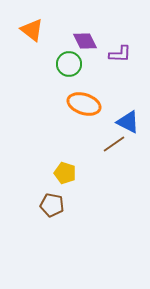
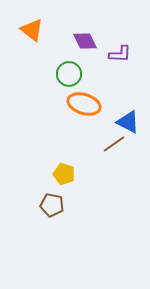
green circle: moved 10 px down
yellow pentagon: moved 1 px left, 1 px down
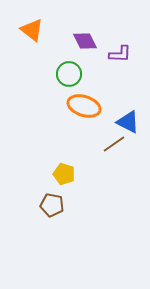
orange ellipse: moved 2 px down
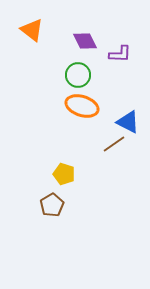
green circle: moved 9 px right, 1 px down
orange ellipse: moved 2 px left
brown pentagon: rotated 30 degrees clockwise
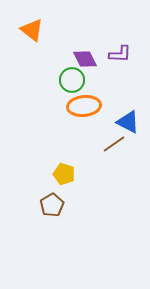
purple diamond: moved 18 px down
green circle: moved 6 px left, 5 px down
orange ellipse: moved 2 px right; rotated 24 degrees counterclockwise
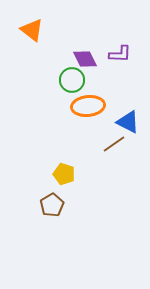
orange ellipse: moved 4 px right
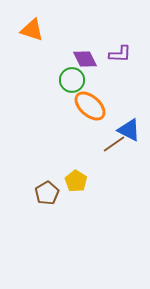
orange triangle: rotated 20 degrees counterclockwise
orange ellipse: moved 2 px right; rotated 48 degrees clockwise
blue triangle: moved 1 px right, 8 px down
yellow pentagon: moved 12 px right, 7 px down; rotated 15 degrees clockwise
brown pentagon: moved 5 px left, 12 px up
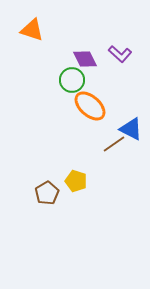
purple L-shape: rotated 40 degrees clockwise
blue triangle: moved 2 px right, 1 px up
yellow pentagon: rotated 15 degrees counterclockwise
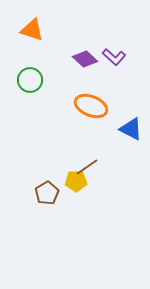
purple L-shape: moved 6 px left, 3 px down
purple diamond: rotated 20 degrees counterclockwise
green circle: moved 42 px left
orange ellipse: moved 1 px right; rotated 20 degrees counterclockwise
brown line: moved 27 px left, 23 px down
yellow pentagon: rotated 20 degrees counterclockwise
